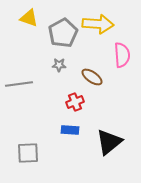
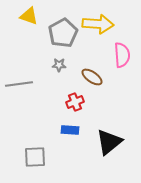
yellow triangle: moved 2 px up
gray square: moved 7 px right, 4 px down
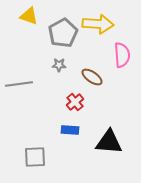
red cross: rotated 18 degrees counterclockwise
black triangle: rotated 44 degrees clockwise
